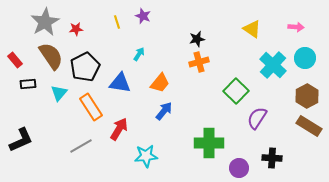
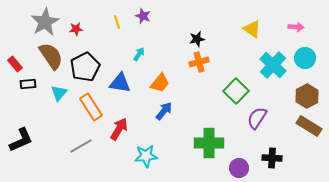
red rectangle: moved 4 px down
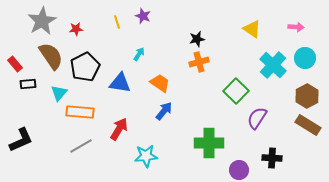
gray star: moved 3 px left, 1 px up
orange trapezoid: rotated 95 degrees counterclockwise
orange rectangle: moved 11 px left, 5 px down; rotated 52 degrees counterclockwise
brown rectangle: moved 1 px left, 1 px up
purple circle: moved 2 px down
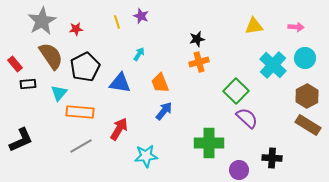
purple star: moved 2 px left
yellow triangle: moved 2 px right, 3 px up; rotated 42 degrees counterclockwise
orange trapezoid: rotated 145 degrees counterclockwise
purple semicircle: moved 10 px left; rotated 100 degrees clockwise
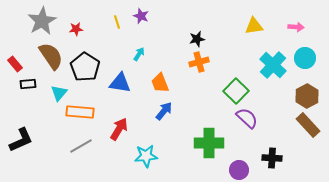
black pentagon: rotated 12 degrees counterclockwise
brown rectangle: rotated 15 degrees clockwise
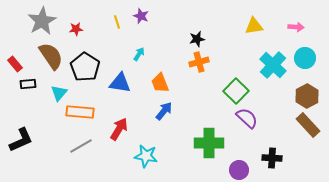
cyan star: rotated 15 degrees clockwise
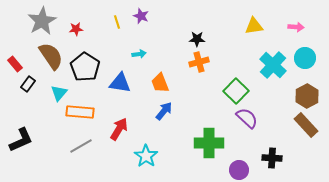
black star: rotated 14 degrees clockwise
cyan arrow: rotated 48 degrees clockwise
black rectangle: rotated 49 degrees counterclockwise
brown rectangle: moved 2 px left
cyan star: rotated 25 degrees clockwise
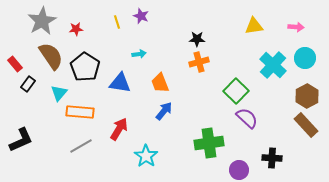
green cross: rotated 8 degrees counterclockwise
